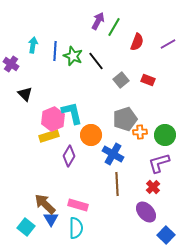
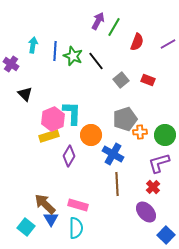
cyan L-shape: rotated 15 degrees clockwise
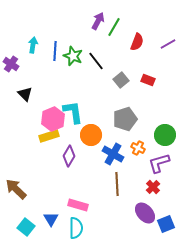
cyan L-shape: moved 1 px right, 1 px up; rotated 10 degrees counterclockwise
orange cross: moved 2 px left, 16 px down; rotated 32 degrees clockwise
brown arrow: moved 29 px left, 15 px up
purple ellipse: moved 1 px left, 1 px down
blue square: moved 11 px up; rotated 24 degrees clockwise
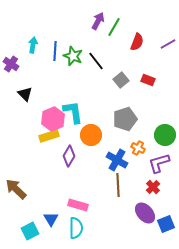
blue cross: moved 4 px right, 6 px down
brown line: moved 1 px right, 1 px down
cyan square: moved 4 px right, 4 px down; rotated 24 degrees clockwise
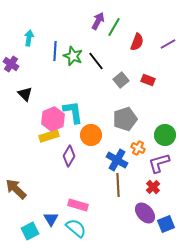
cyan arrow: moved 4 px left, 7 px up
cyan semicircle: rotated 50 degrees counterclockwise
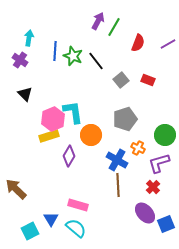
red semicircle: moved 1 px right, 1 px down
purple cross: moved 9 px right, 4 px up
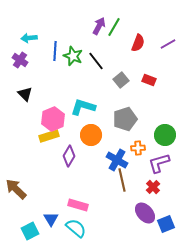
purple arrow: moved 1 px right, 5 px down
cyan arrow: rotated 105 degrees counterclockwise
red rectangle: moved 1 px right
cyan L-shape: moved 10 px right, 5 px up; rotated 65 degrees counterclockwise
orange cross: rotated 32 degrees counterclockwise
brown line: moved 4 px right, 5 px up; rotated 10 degrees counterclockwise
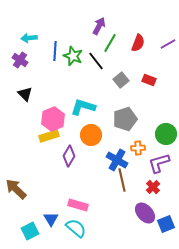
green line: moved 4 px left, 16 px down
green circle: moved 1 px right, 1 px up
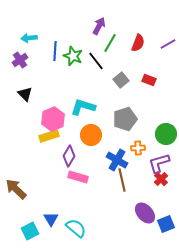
purple cross: rotated 21 degrees clockwise
red cross: moved 8 px right, 8 px up
pink rectangle: moved 28 px up
